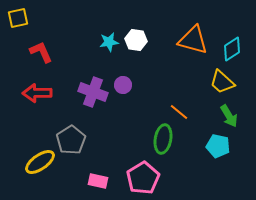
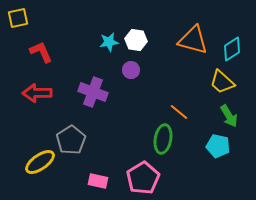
purple circle: moved 8 px right, 15 px up
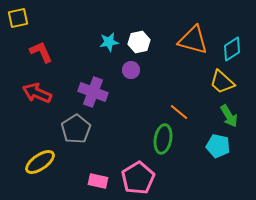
white hexagon: moved 3 px right, 2 px down; rotated 20 degrees counterclockwise
red arrow: rotated 24 degrees clockwise
gray pentagon: moved 5 px right, 11 px up
pink pentagon: moved 5 px left
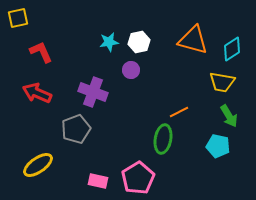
yellow trapezoid: rotated 32 degrees counterclockwise
orange line: rotated 66 degrees counterclockwise
gray pentagon: rotated 12 degrees clockwise
yellow ellipse: moved 2 px left, 3 px down
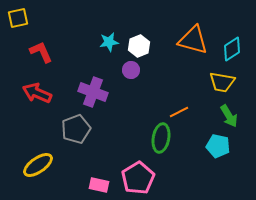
white hexagon: moved 4 px down; rotated 10 degrees counterclockwise
green ellipse: moved 2 px left, 1 px up
pink rectangle: moved 1 px right, 4 px down
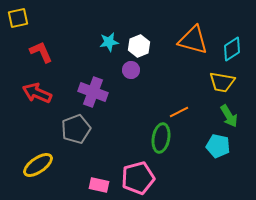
pink pentagon: rotated 16 degrees clockwise
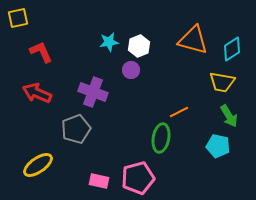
pink rectangle: moved 4 px up
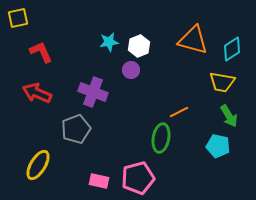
yellow ellipse: rotated 24 degrees counterclockwise
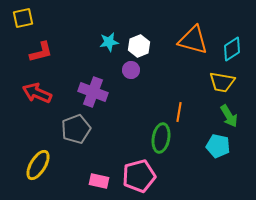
yellow square: moved 5 px right
red L-shape: rotated 100 degrees clockwise
orange line: rotated 54 degrees counterclockwise
pink pentagon: moved 1 px right, 2 px up
